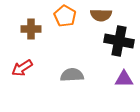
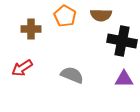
black cross: moved 3 px right
gray semicircle: rotated 25 degrees clockwise
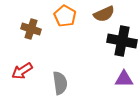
brown semicircle: moved 3 px right, 1 px up; rotated 25 degrees counterclockwise
brown cross: rotated 18 degrees clockwise
red arrow: moved 3 px down
gray semicircle: moved 12 px left, 8 px down; rotated 60 degrees clockwise
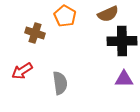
brown semicircle: moved 4 px right
brown cross: moved 4 px right, 4 px down
black cross: rotated 12 degrees counterclockwise
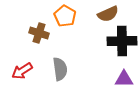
brown cross: moved 4 px right
gray semicircle: moved 14 px up
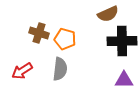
orange pentagon: moved 23 px down; rotated 15 degrees counterclockwise
gray semicircle: rotated 15 degrees clockwise
purple triangle: moved 1 px down
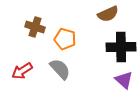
brown cross: moved 4 px left, 6 px up
black cross: moved 1 px left, 6 px down
gray semicircle: rotated 50 degrees counterclockwise
purple triangle: rotated 42 degrees clockwise
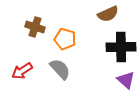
purple triangle: moved 2 px right
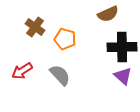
brown cross: rotated 18 degrees clockwise
black cross: moved 1 px right
gray semicircle: moved 6 px down
purple triangle: moved 3 px left, 4 px up
